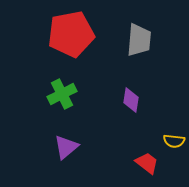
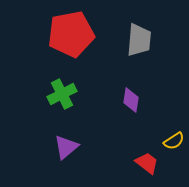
yellow semicircle: rotated 40 degrees counterclockwise
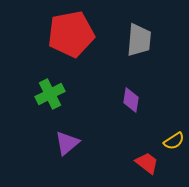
green cross: moved 12 px left
purple triangle: moved 1 px right, 4 px up
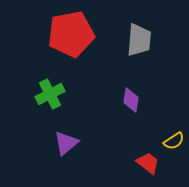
purple triangle: moved 1 px left
red trapezoid: moved 1 px right
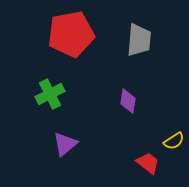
purple diamond: moved 3 px left, 1 px down
purple triangle: moved 1 px left, 1 px down
